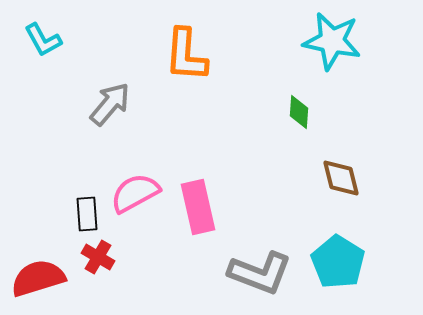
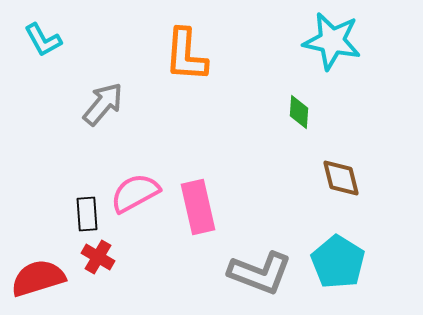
gray arrow: moved 7 px left
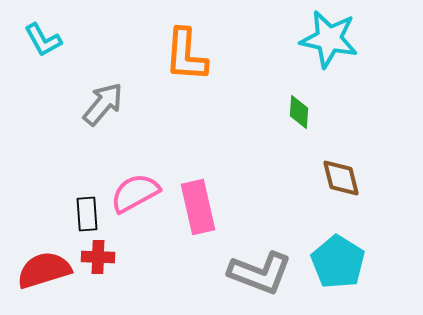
cyan star: moved 3 px left, 2 px up
red cross: rotated 28 degrees counterclockwise
red semicircle: moved 6 px right, 8 px up
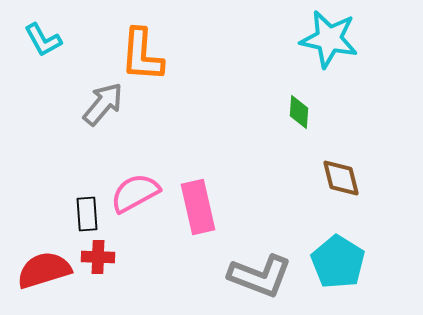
orange L-shape: moved 44 px left
gray L-shape: moved 3 px down
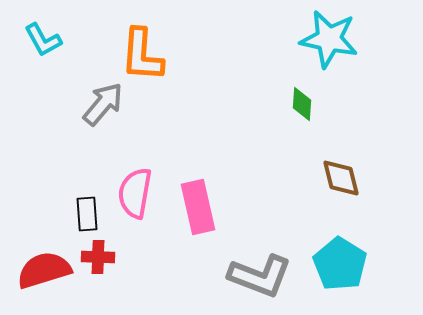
green diamond: moved 3 px right, 8 px up
pink semicircle: rotated 51 degrees counterclockwise
cyan pentagon: moved 2 px right, 2 px down
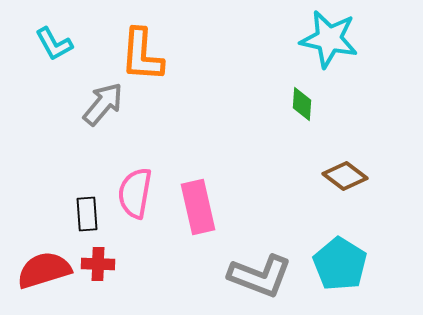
cyan L-shape: moved 11 px right, 4 px down
brown diamond: moved 4 px right, 2 px up; rotated 39 degrees counterclockwise
red cross: moved 7 px down
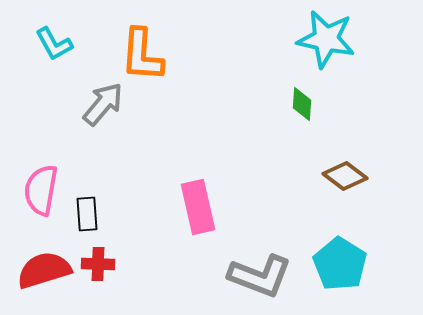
cyan star: moved 3 px left
pink semicircle: moved 94 px left, 3 px up
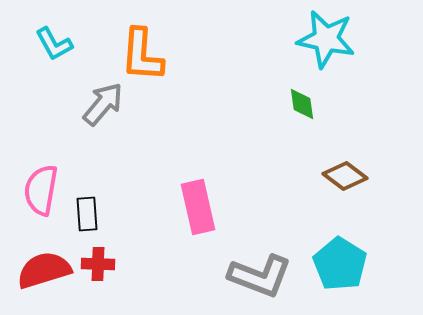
green diamond: rotated 12 degrees counterclockwise
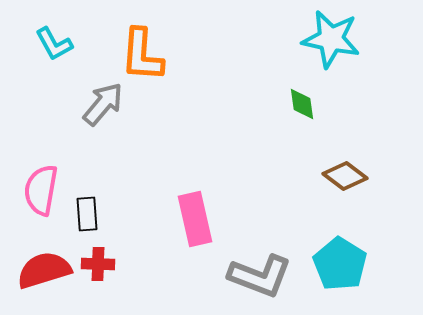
cyan star: moved 5 px right
pink rectangle: moved 3 px left, 12 px down
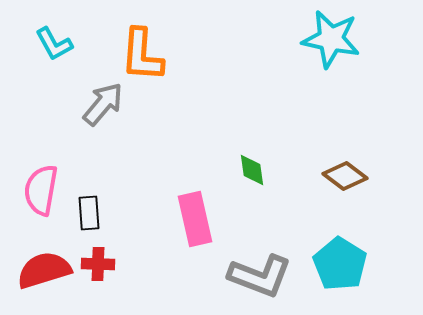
green diamond: moved 50 px left, 66 px down
black rectangle: moved 2 px right, 1 px up
